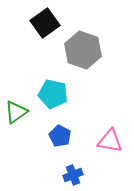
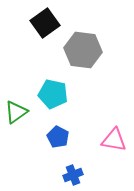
gray hexagon: rotated 12 degrees counterclockwise
blue pentagon: moved 2 px left, 1 px down
pink triangle: moved 4 px right, 1 px up
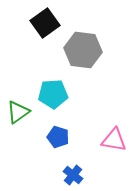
cyan pentagon: rotated 16 degrees counterclockwise
green triangle: moved 2 px right
blue pentagon: rotated 10 degrees counterclockwise
blue cross: rotated 30 degrees counterclockwise
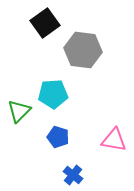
green triangle: moved 1 px right, 1 px up; rotated 10 degrees counterclockwise
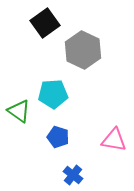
gray hexagon: rotated 18 degrees clockwise
green triangle: rotated 40 degrees counterclockwise
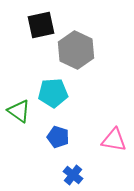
black square: moved 4 px left, 2 px down; rotated 24 degrees clockwise
gray hexagon: moved 7 px left
cyan pentagon: moved 1 px up
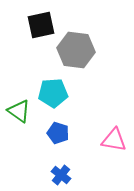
gray hexagon: rotated 18 degrees counterclockwise
blue pentagon: moved 4 px up
blue cross: moved 12 px left
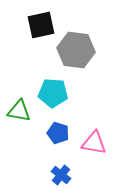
cyan pentagon: rotated 8 degrees clockwise
green triangle: rotated 25 degrees counterclockwise
pink triangle: moved 20 px left, 3 px down
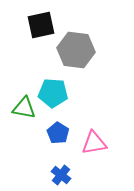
green triangle: moved 5 px right, 3 px up
blue pentagon: rotated 15 degrees clockwise
pink triangle: rotated 20 degrees counterclockwise
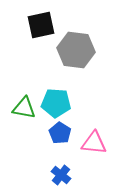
cyan pentagon: moved 3 px right, 10 px down
blue pentagon: moved 2 px right
pink triangle: rotated 16 degrees clockwise
